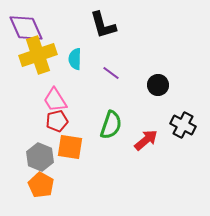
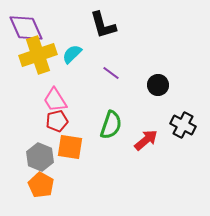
cyan semicircle: moved 3 px left, 5 px up; rotated 45 degrees clockwise
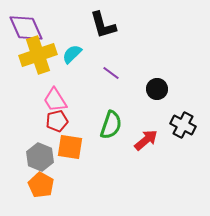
black circle: moved 1 px left, 4 px down
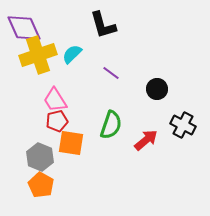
purple diamond: moved 2 px left
orange square: moved 1 px right, 4 px up
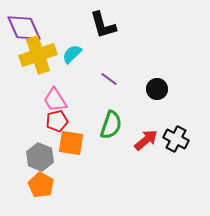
purple line: moved 2 px left, 6 px down
black cross: moved 7 px left, 14 px down
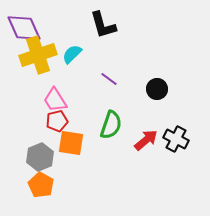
gray hexagon: rotated 16 degrees clockwise
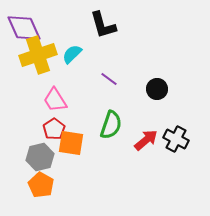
red pentagon: moved 3 px left, 8 px down; rotated 20 degrees counterclockwise
gray hexagon: rotated 8 degrees clockwise
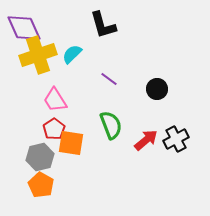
green semicircle: rotated 40 degrees counterclockwise
black cross: rotated 35 degrees clockwise
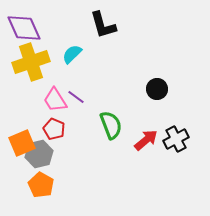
yellow cross: moved 7 px left, 7 px down
purple line: moved 33 px left, 18 px down
red pentagon: rotated 15 degrees counterclockwise
orange square: moved 49 px left; rotated 32 degrees counterclockwise
gray hexagon: moved 1 px left, 3 px up
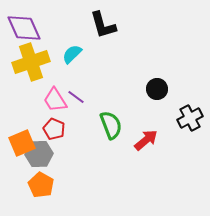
black cross: moved 14 px right, 21 px up
gray hexagon: rotated 12 degrees clockwise
